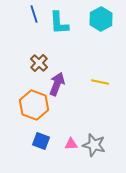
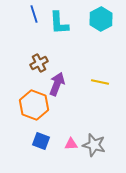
brown cross: rotated 18 degrees clockwise
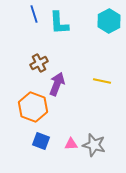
cyan hexagon: moved 8 px right, 2 px down
yellow line: moved 2 px right, 1 px up
orange hexagon: moved 1 px left, 2 px down
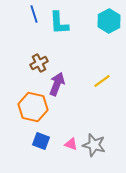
yellow line: rotated 48 degrees counterclockwise
orange hexagon: rotated 8 degrees counterclockwise
pink triangle: rotated 24 degrees clockwise
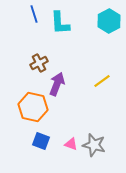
cyan L-shape: moved 1 px right
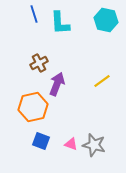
cyan hexagon: moved 3 px left, 1 px up; rotated 20 degrees counterclockwise
orange hexagon: rotated 24 degrees counterclockwise
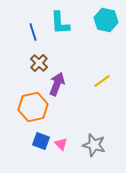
blue line: moved 1 px left, 18 px down
brown cross: rotated 18 degrees counterclockwise
pink triangle: moved 10 px left; rotated 24 degrees clockwise
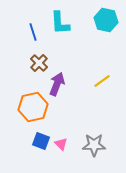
gray star: rotated 15 degrees counterclockwise
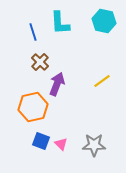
cyan hexagon: moved 2 px left, 1 px down
brown cross: moved 1 px right, 1 px up
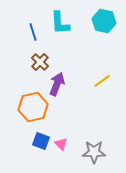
gray star: moved 7 px down
